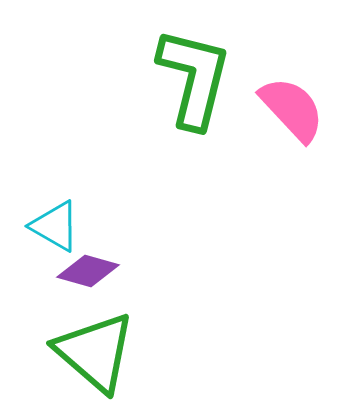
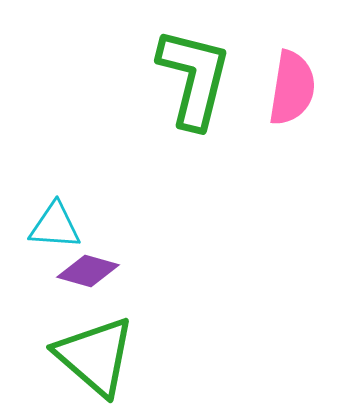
pink semicircle: moved 21 px up; rotated 52 degrees clockwise
cyan triangle: rotated 26 degrees counterclockwise
green triangle: moved 4 px down
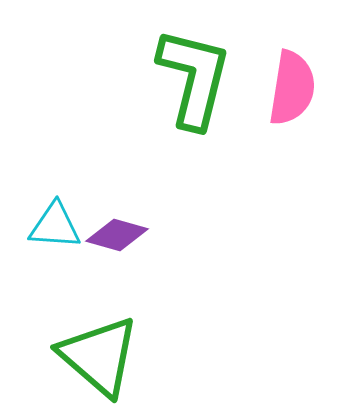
purple diamond: moved 29 px right, 36 px up
green triangle: moved 4 px right
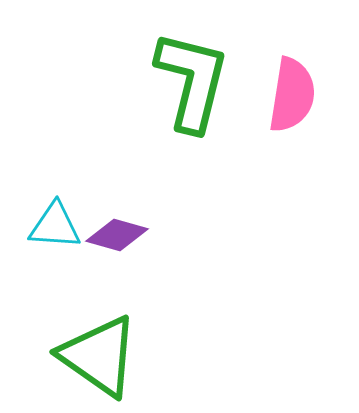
green L-shape: moved 2 px left, 3 px down
pink semicircle: moved 7 px down
green triangle: rotated 6 degrees counterclockwise
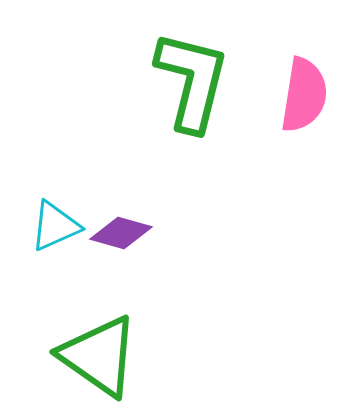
pink semicircle: moved 12 px right
cyan triangle: rotated 28 degrees counterclockwise
purple diamond: moved 4 px right, 2 px up
